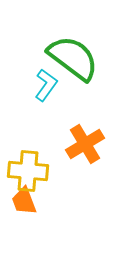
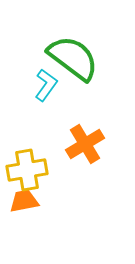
yellow cross: moved 1 px left, 1 px up; rotated 15 degrees counterclockwise
orange trapezoid: rotated 100 degrees clockwise
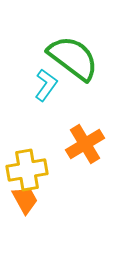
orange trapezoid: moved 1 px right, 1 px up; rotated 72 degrees clockwise
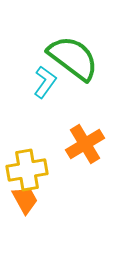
cyan L-shape: moved 1 px left, 3 px up
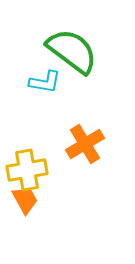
green semicircle: moved 1 px left, 7 px up
cyan L-shape: rotated 64 degrees clockwise
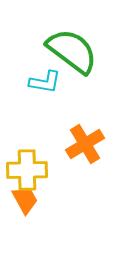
yellow cross: rotated 9 degrees clockwise
